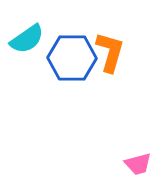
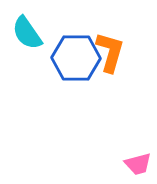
cyan semicircle: moved 6 px up; rotated 90 degrees clockwise
blue hexagon: moved 4 px right
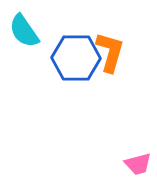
cyan semicircle: moved 3 px left, 2 px up
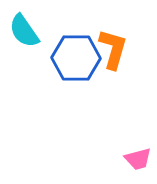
orange L-shape: moved 3 px right, 3 px up
pink trapezoid: moved 5 px up
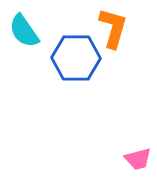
orange L-shape: moved 21 px up
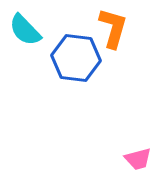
cyan semicircle: moved 1 px right, 1 px up; rotated 9 degrees counterclockwise
blue hexagon: rotated 6 degrees clockwise
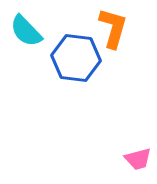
cyan semicircle: moved 1 px right, 1 px down
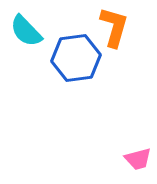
orange L-shape: moved 1 px right, 1 px up
blue hexagon: rotated 15 degrees counterclockwise
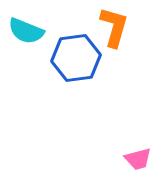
cyan semicircle: rotated 24 degrees counterclockwise
